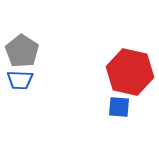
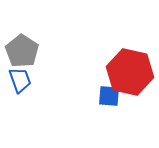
blue trapezoid: rotated 112 degrees counterclockwise
blue square: moved 10 px left, 11 px up
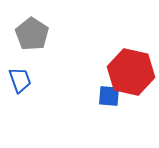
gray pentagon: moved 10 px right, 17 px up
red hexagon: moved 1 px right
